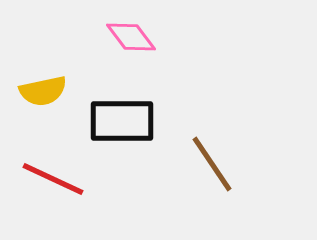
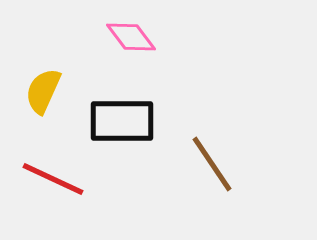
yellow semicircle: rotated 126 degrees clockwise
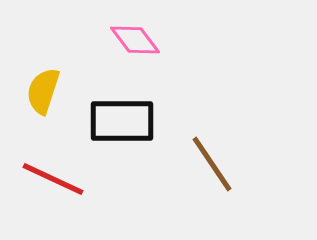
pink diamond: moved 4 px right, 3 px down
yellow semicircle: rotated 6 degrees counterclockwise
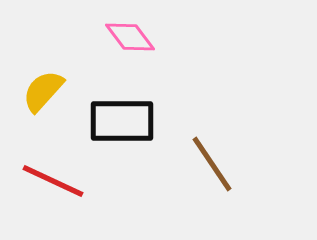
pink diamond: moved 5 px left, 3 px up
yellow semicircle: rotated 24 degrees clockwise
red line: moved 2 px down
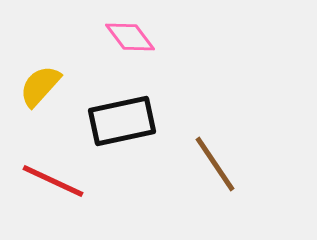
yellow semicircle: moved 3 px left, 5 px up
black rectangle: rotated 12 degrees counterclockwise
brown line: moved 3 px right
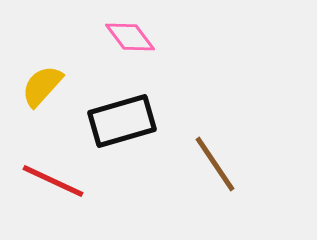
yellow semicircle: moved 2 px right
black rectangle: rotated 4 degrees counterclockwise
